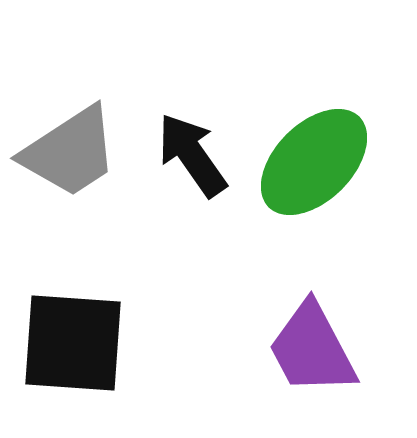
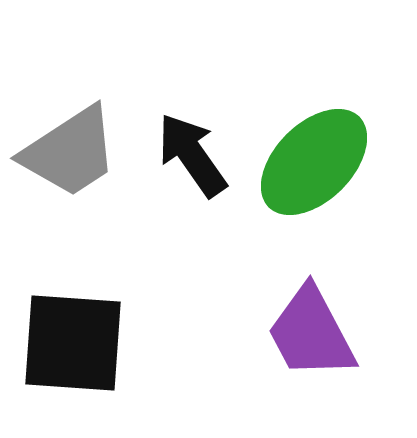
purple trapezoid: moved 1 px left, 16 px up
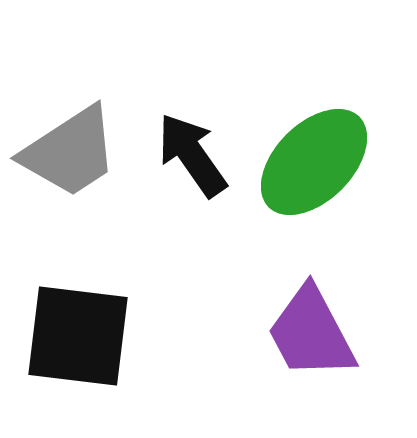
black square: moved 5 px right, 7 px up; rotated 3 degrees clockwise
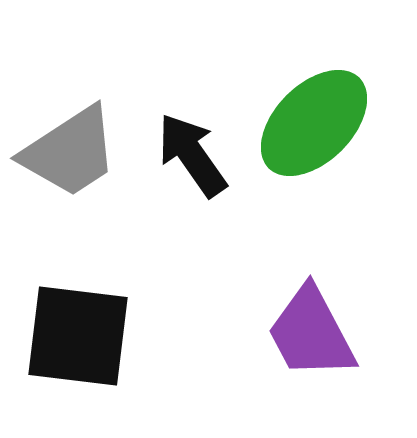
green ellipse: moved 39 px up
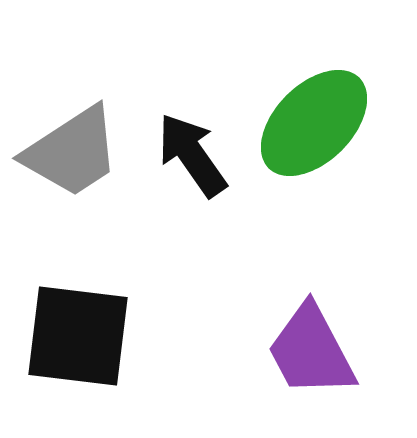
gray trapezoid: moved 2 px right
purple trapezoid: moved 18 px down
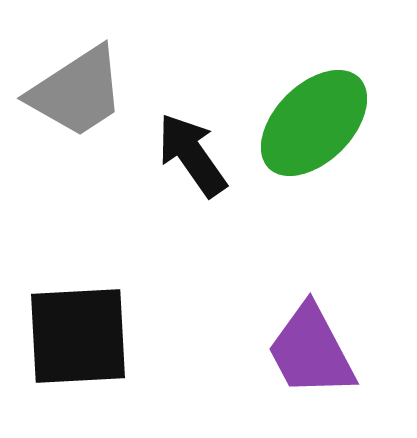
gray trapezoid: moved 5 px right, 60 px up
black square: rotated 10 degrees counterclockwise
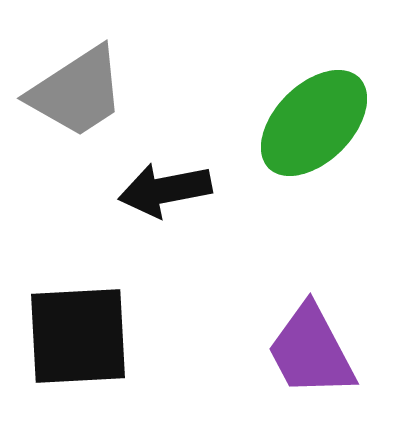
black arrow: moved 27 px left, 35 px down; rotated 66 degrees counterclockwise
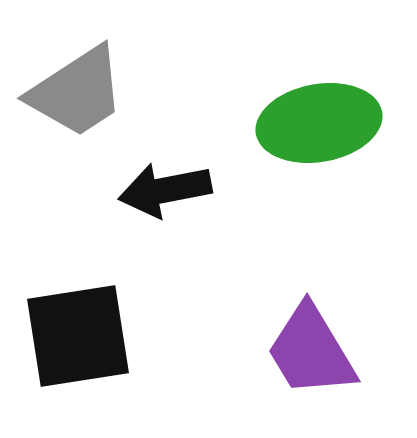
green ellipse: moved 5 px right; rotated 35 degrees clockwise
black square: rotated 6 degrees counterclockwise
purple trapezoid: rotated 3 degrees counterclockwise
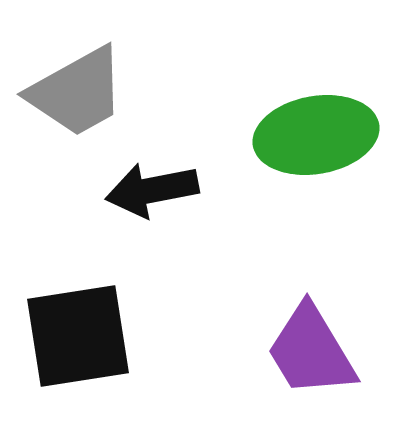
gray trapezoid: rotated 4 degrees clockwise
green ellipse: moved 3 px left, 12 px down
black arrow: moved 13 px left
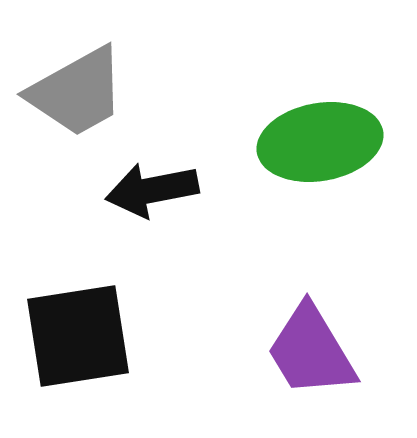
green ellipse: moved 4 px right, 7 px down
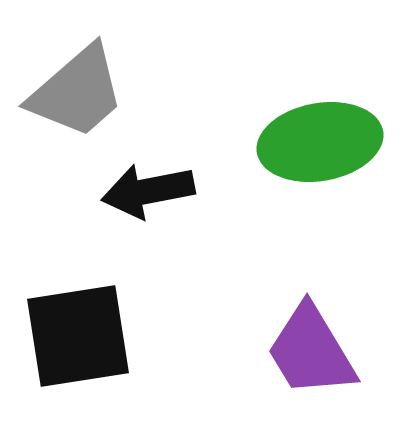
gray trapezoid: rotated 12 degrees counterclockwise
black arrow: moved 4 px left, 1 px down
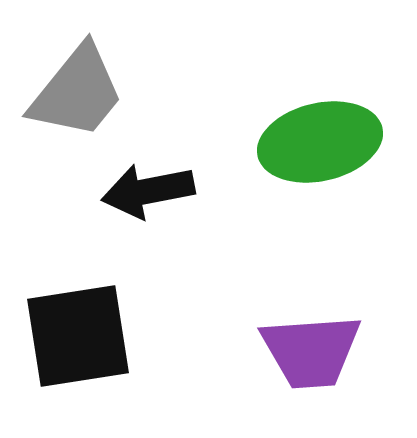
gray trapezoid: rotated 10 degrees counterclockwise
green ellipse: rotated 3 degrees counterclockwise
purple trapezoid: rotated 63 degrees counterclockwise
